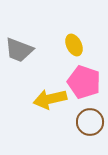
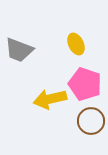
yellow ellipse: moved 2 px right, 1 px up
pink pentagon: moved 1 px right, 2 px down
brown circle: moved 1 px right, 1 px up
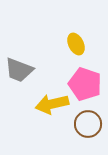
gray trapezoid: moved 20 px down
yellow arrow: moved 2 px right, 5 px down
brown circle: moved 3 px left, 3 px down
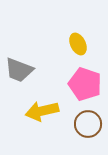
yellow ellipse: moved 2 px right
yellow arrow: moved 10 px left, 7 px down
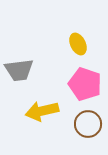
gray trapezoid: rotated 28 degrees counterclockwise
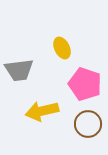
yellow ellipse: moved 16 px left, 4 px down
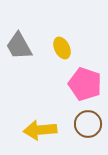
gray trapezoid: moved 24 px up; rotated 68 degrees clockwise
yellow arrow: moved 2 px left, 19 px down; rotated 8 degrees clockwise
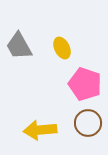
brown circle: moved 1 px up
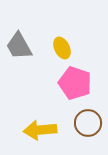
pink pentagon: moved 10 px left, 1 px up
